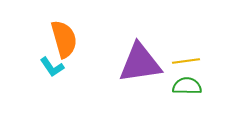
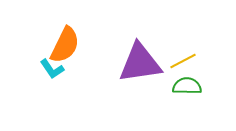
orange semicircle: moved 1 px right, 6 px down; rotated 42 degrees clockwise
yellow line: moved 3 px left; rotated 20 degrees counterclockwise
cyan L-shape: moved 2 px down
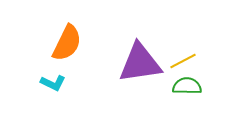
orange semicircle: moved 2 px right, 2 px up
cyan L-shape: moved 1 px right, 14 px down; rotated 30 degrees counterclockwise
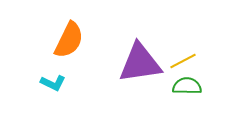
orange semicircle: moved 2 px right, 3 px up
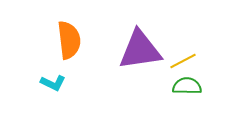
orange semicircle: rotated 33 degrees counterclockwise
purple triangle: moved 13 px up
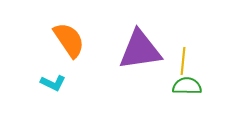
orange semicircle: rotated 27 degrees counterclockwise
yellow line: rotated 56 degrees counterclockwise
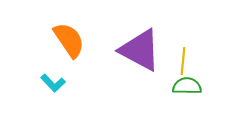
purple triangle: rotated 36 degrees clockwise
cyan L-shape: rotated 20 degrees clockwise
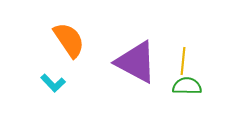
purple triangle: moved 4 px left, 12 px down
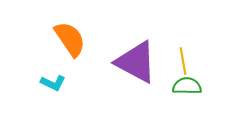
orange semicircle: moved 1 px right, 1 px up
yellow line: rotated 16 degrees counterclockwise
cyan L-shape: rotated 20 degrees counterclockwise
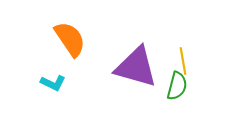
purple triangle: moved 5 px down; rotated 12 degrees counterclockwise
green semicircle: moved 10 px left; rotated 104 degrees clockwise
